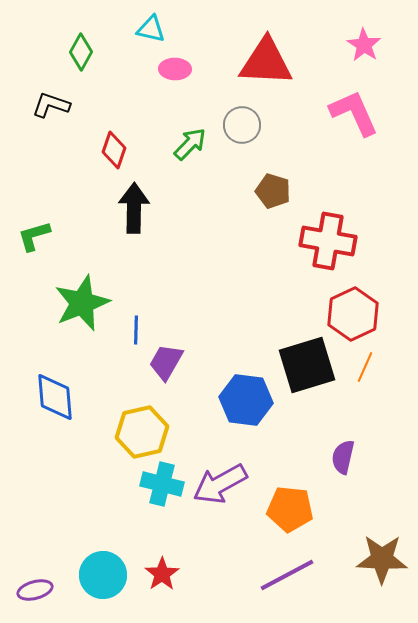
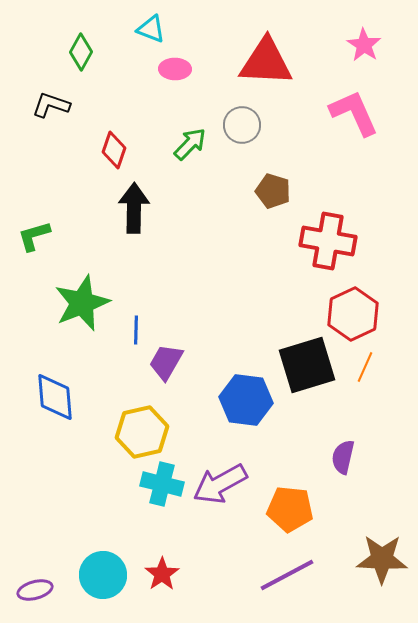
cyan triangle: rotated 8 degrees clockwise
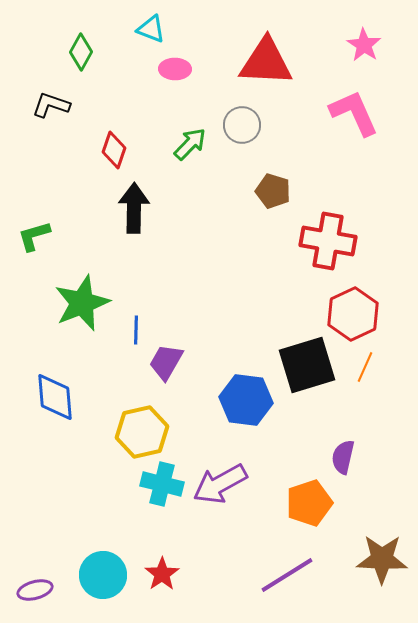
orange pentagon: moved 19 px right, 6 px up; rotated 24 degrees counterclockwise
purple line: rotated 4 degrees counterclockwise
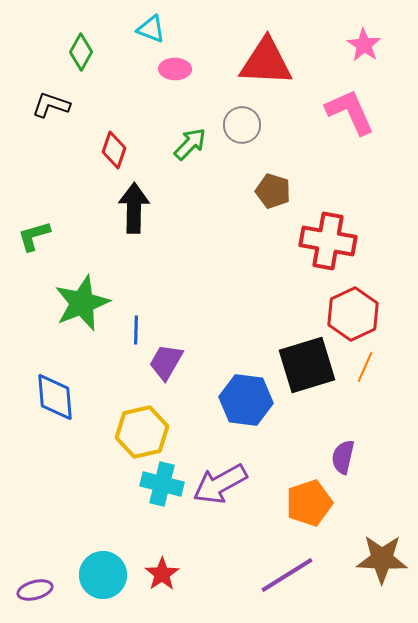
pink L-shape: moved 4 px left, 1 px up
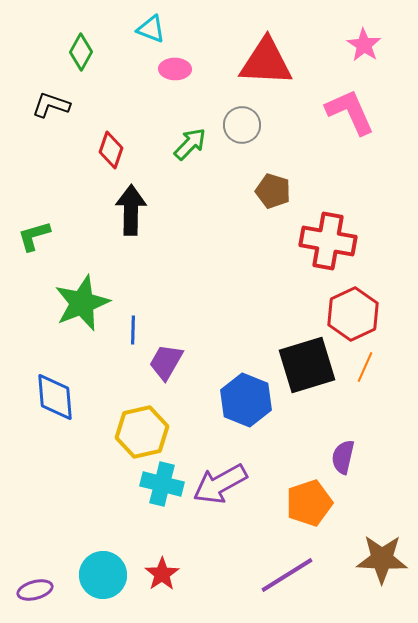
red diamond: moved 3 px left
black arrow: moved 3 px left, 2 px down
blue line: moved 3 px left
blue hexagon: rotated 15 degrees clockwise
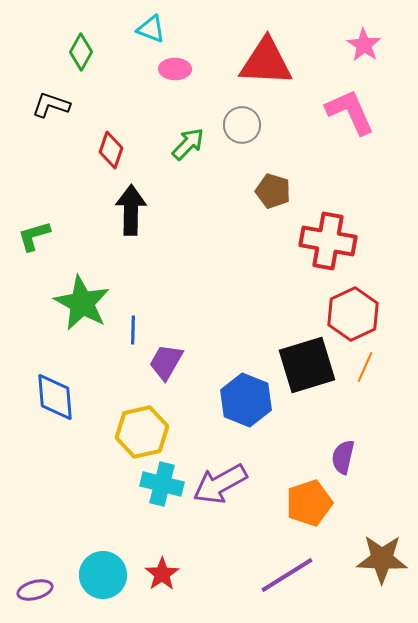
green arrow: moved 2 px left
green star: rotated 22 degrees counterclockwise
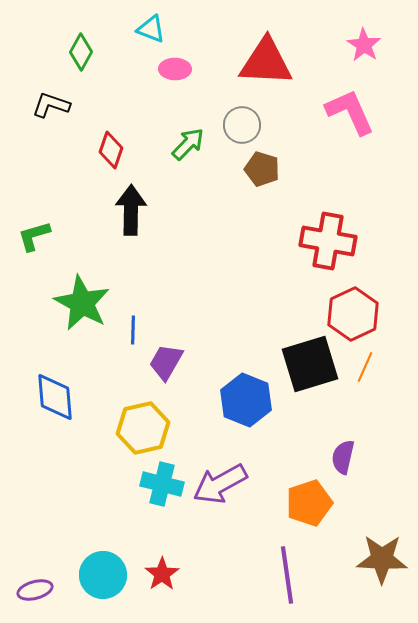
brown pentagon: moved 11 px left, 22 px up
black square: moved 3 px right, 1 px up
yellow hexagon: moved 1 px right, 4 px up
purple line: rotated 66 degrees counterclockwise
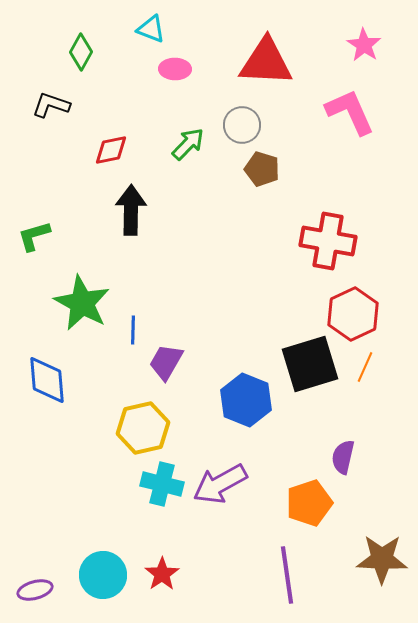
red diamond: rotated 60 degrees clockwise
blue diamond: moved 8 px left, 17 px up
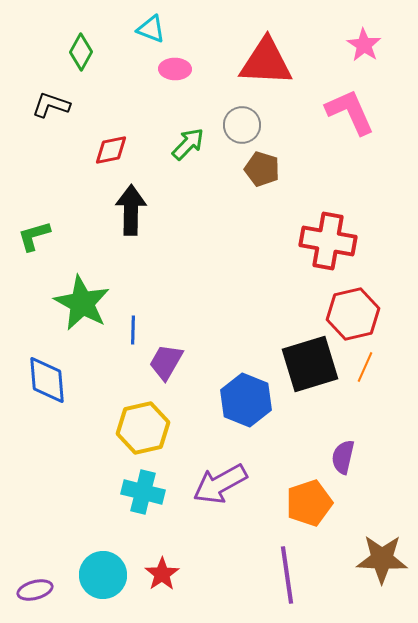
red hexagon: rotated 12 degrees clockwise
cyan cross: moved 19 px left, 8 px down
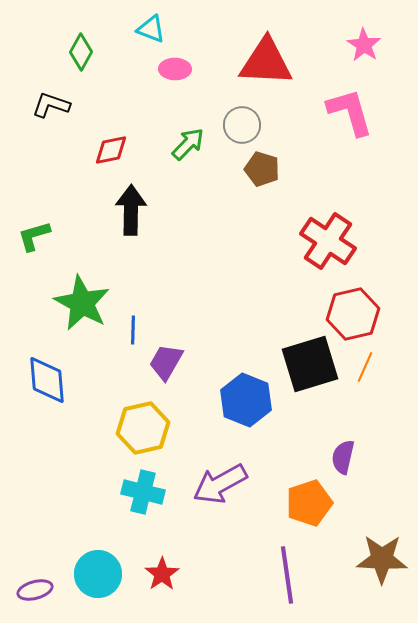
pink L-shape: rotated 8 degrees clockwise
red cross: rotated 24 degrees clockwise
cyan circle: moved 5 px left, 1 px up
